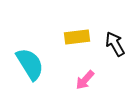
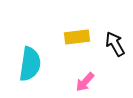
cyan semicircle: rotated 40 degrees clockwise
pink arrow: moved 2 px down
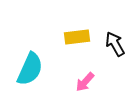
cyan semicircle: moved 5 px down; rotated 16 degrees clockwise
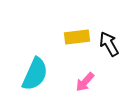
black arrow: moved 6 px left
cyan semicircle: moved 5 px right, 5 px down
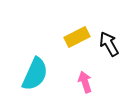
yellow rectangle: rotated 20 degrees counterclockwise
pink arrow: rotated 120 degrees clockwise
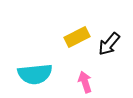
black arrow: rotated 110 degrees counterclockwise
cyan semicircle: rotated 60 degrees clockwise
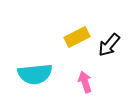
black arrow: moved 1 px down
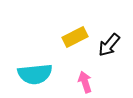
yellow rectangle: moved 2 px left
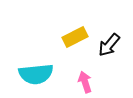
cyan semicircle: moved 1 px right
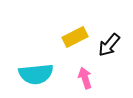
pink arrow: moved 4 px up
